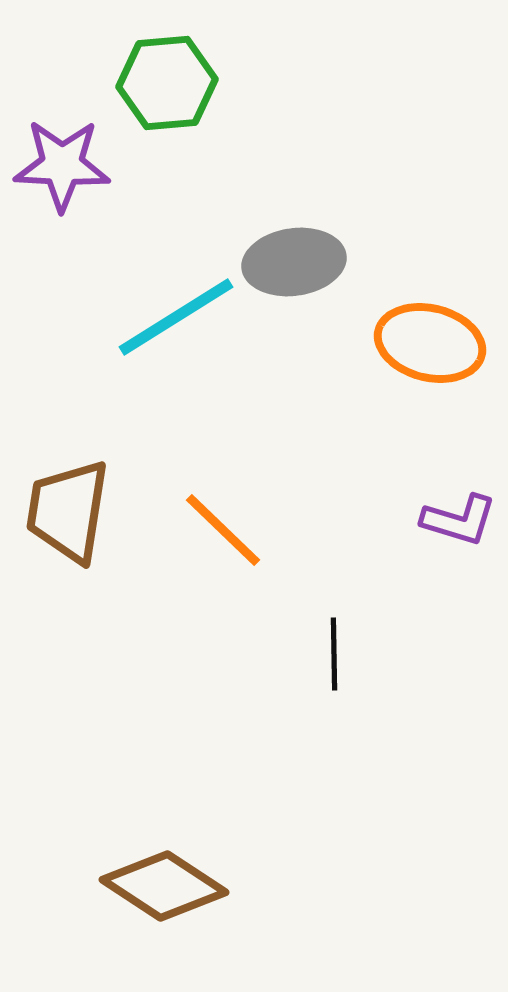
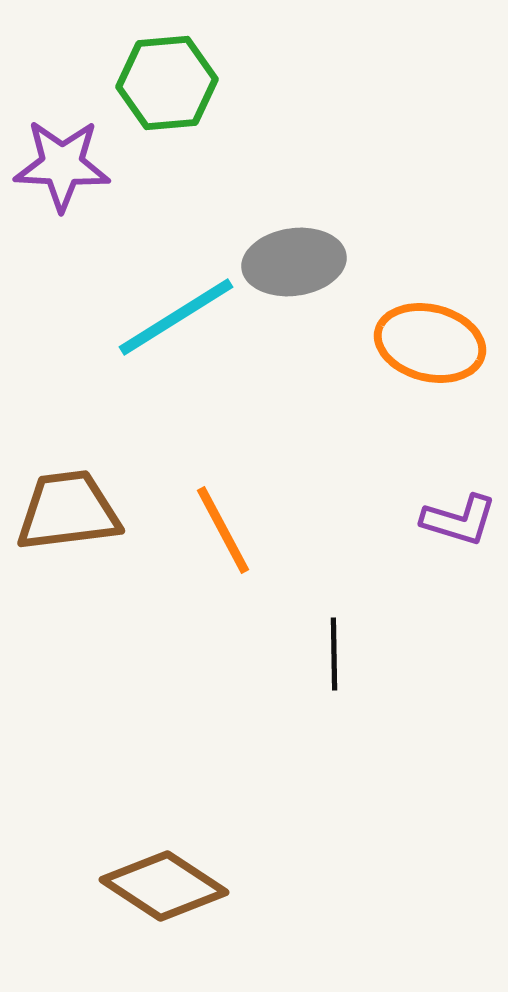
brown trapezoid: rotated 74 degrees clockwise
orange line: rotated 18 degrees clockwise
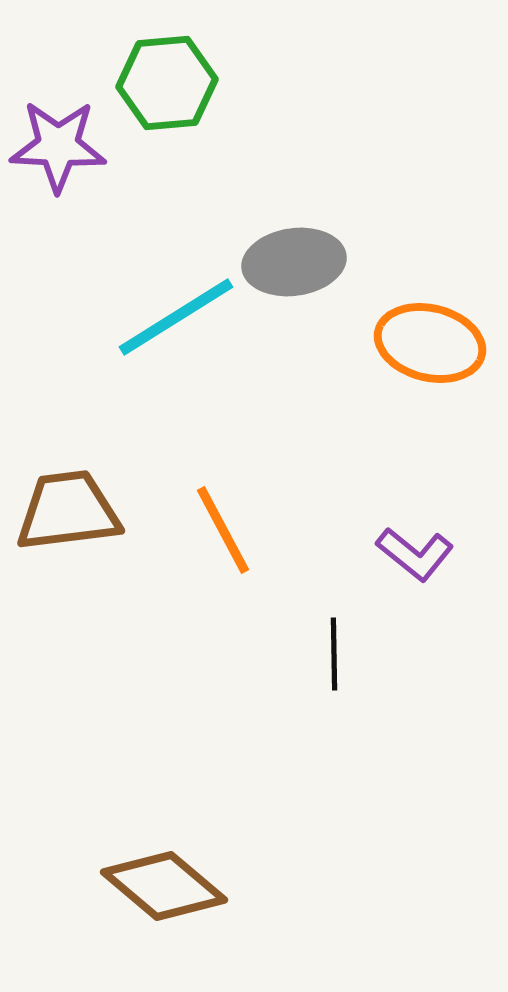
purple star: moved 4 px left, 19 px up
purple L-shape: moved 44 px left, 34 px down; rotated 22 degrees clockwise
brown diamond: rotated 7 degrees clockwise
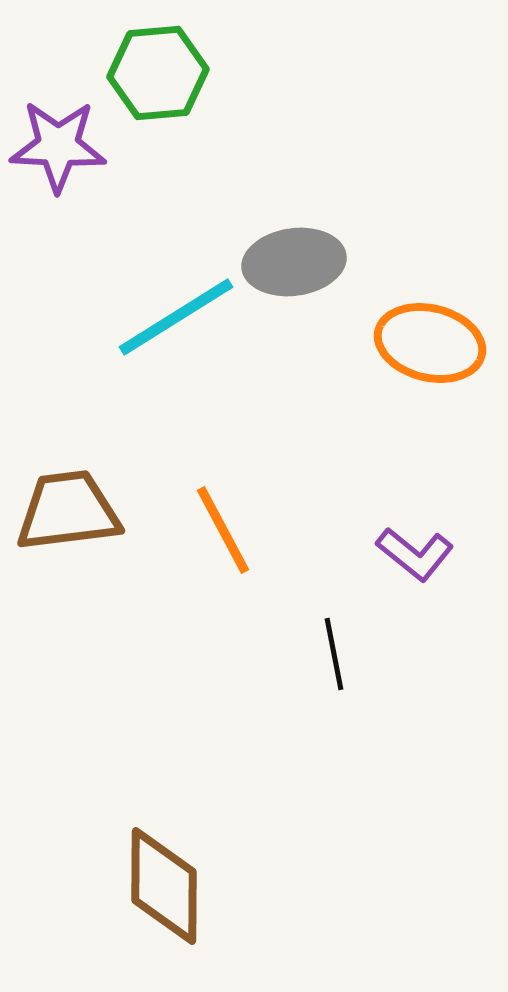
green hexagon: moved 9 px left, 10 px up
black line: rotated 10 degrees counterclockwise
brown diamond: rotated 50 degrees clockwise
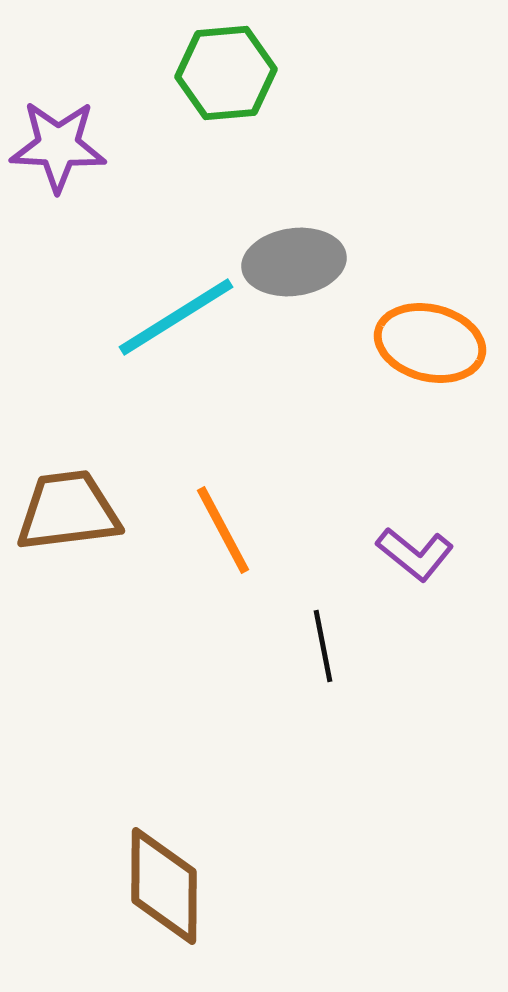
green hexagon: moved 68 px right
black line: moved 11 px left, 8 px up
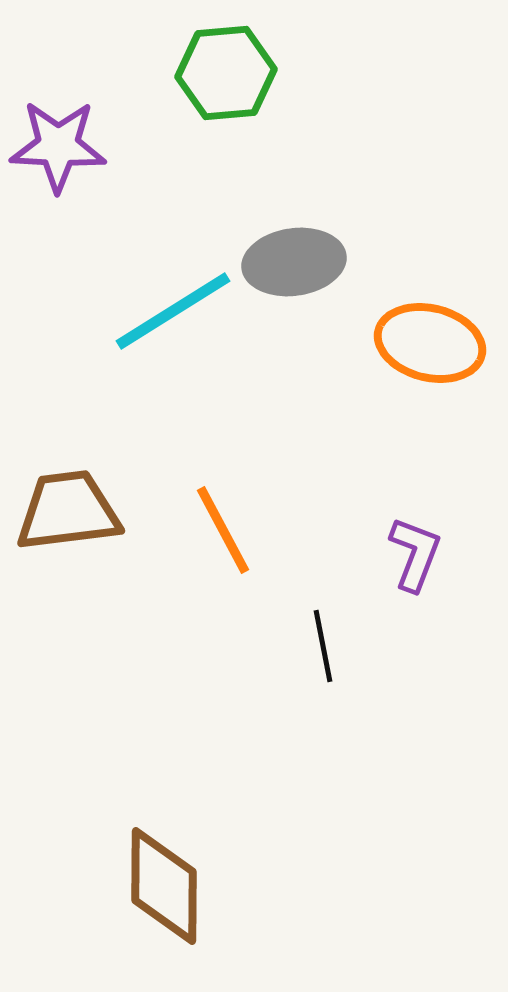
cyan line: moved 3 px left, 6 px up
purple L-shape: rotated 108 degrees counterclockwise
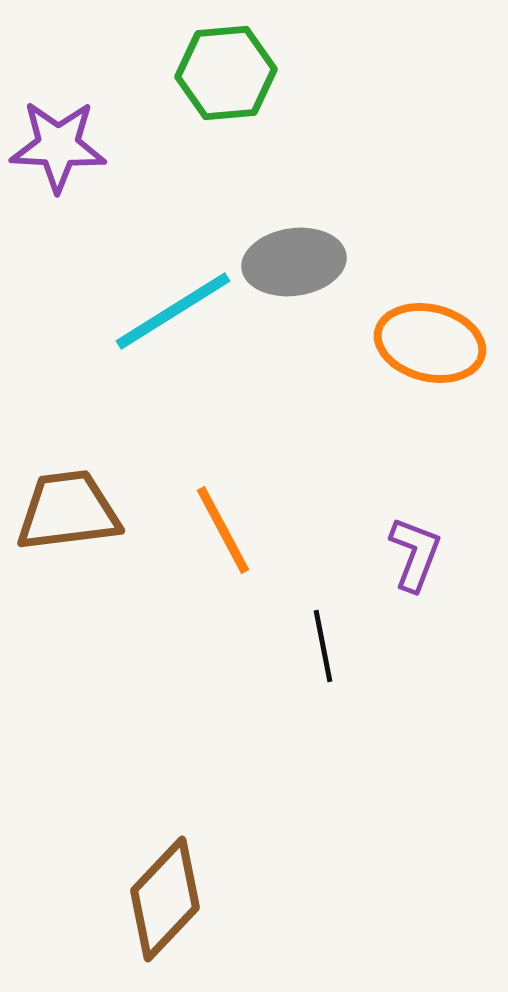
brown diamond: moved 1 px right, 13 px down; rotated 43 degrees clockwise
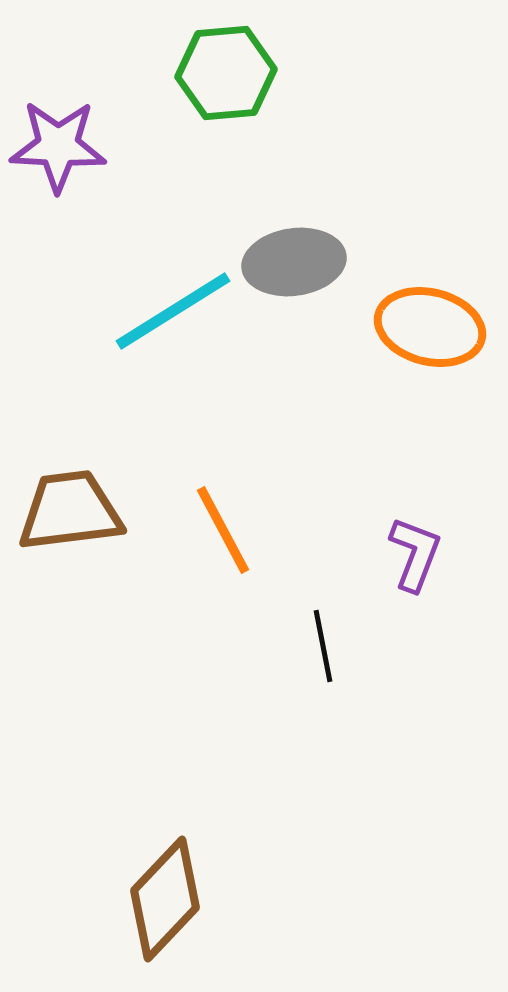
orange ellipse: moved 16 px up
brown trapezoid: moved 2 px right
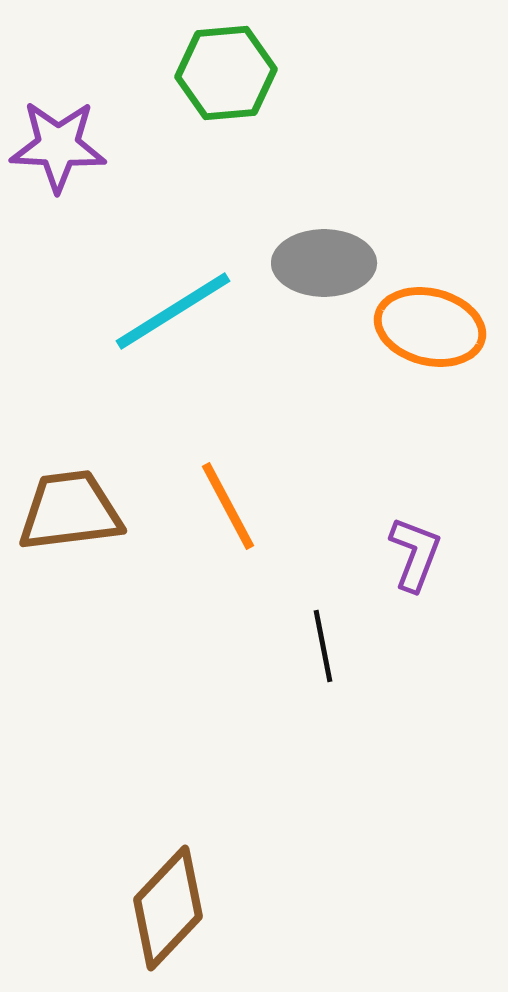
gray ellipse: moved 30 px right, 1 px down; rotated 8 degrees clockwise
orange line: moved 5 px right, 24 px up
brown diamond: moved 3 px right, 9 px down
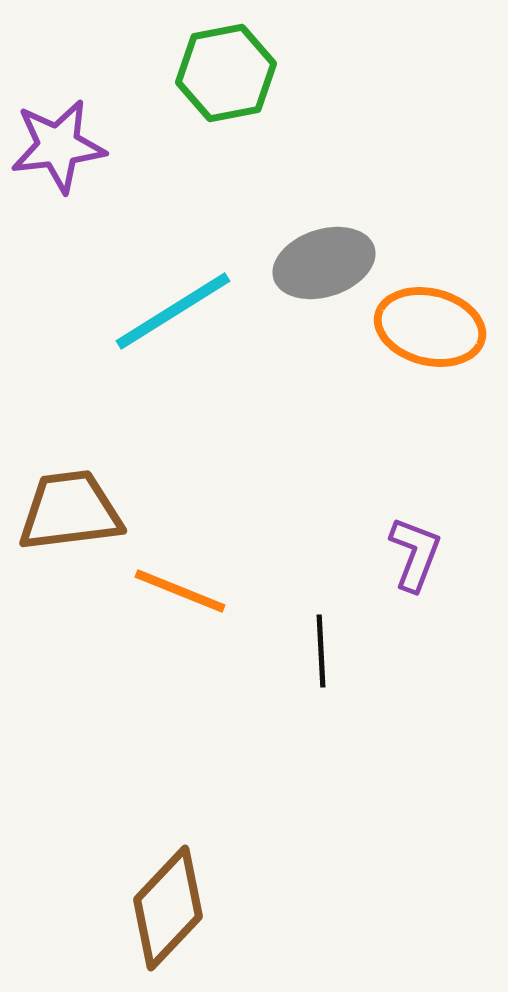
green hexagon: rotated 6 degrees counterclockwise
purple star: rotated 10 degrees counterclockwise
gray ellipse: rotated 18 degrees counterclockwise
orange line: moved 48 px left, 85 px down; rotated 40 degrees counterclockwise
black line: moved 2 px left, 5 px down; rotated 8 degrees clockwise
